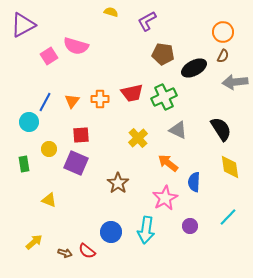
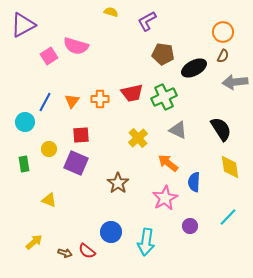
cyan circle: moved 4 px left
cyan arrow: moved 12 px down
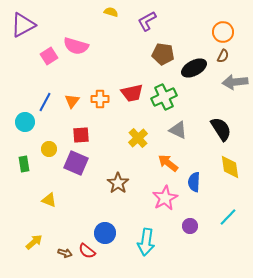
blue circle: moved 6 px left, 1 px down
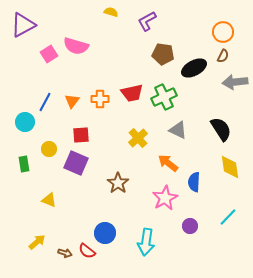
pink square: moved 2 px up
yellow arrow: moved 3 px right
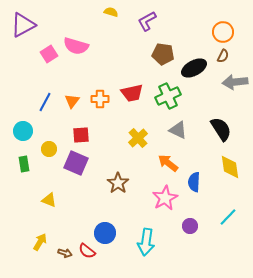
green cross: moved 4 px right, 1 px up
cyan circle: moved 2 px left, 9 px down
yellow arrow: moved 3 px right; rotated 18 degrees counterclockwise
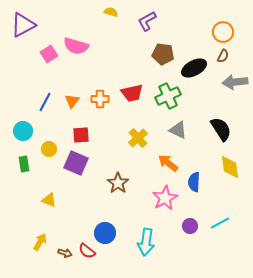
cyan line: moved 8 px left, 6 px down; rotated 18 degrees clockwise
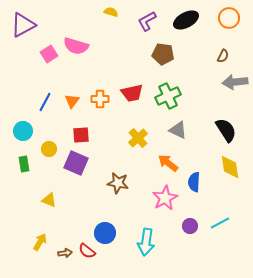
orange circle: moved 6 px right, 14 px up
black ellipse: moved 8 px left, 48 px up
black semicircle: moved 5 px right, 1 px down
brown star: rotated 25 degrees counterclockwise
brown arrow: rotated 24 degrees counterclockwise
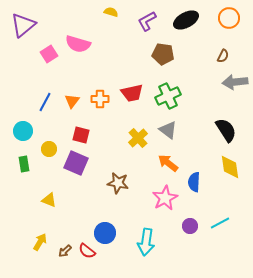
purple triangle: rotated 12 degrees counterclockwise
pink semicircle: moved 2 px right, 2 px up
gray triangle: moved 10 px left; rotated 12 degrees clockwise
red square: rotated 18 degrees clockwise
brown arrow: moved 2 px up; rotated 144 degrees clockwise
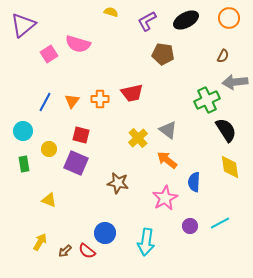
green cross: moved 39 px right, 4 px down
orange arrow: moved 1 px left, 3 px up
